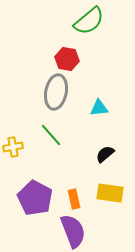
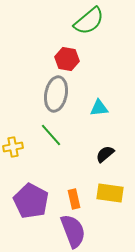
gray ellipse: moved 2 px down
purple pentagon: moved 4 px left, 3 px down
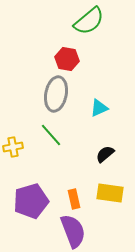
cyan triangle: rotated 18 degrees counterclockwise
purple pentagon: rotated 28 degrees clockwise
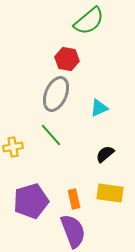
gray ellipse: rotated 12 degrees clockwise
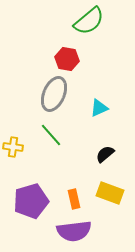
gray ellipse: moved 2 px left
yellow cross: rotated 18 degrees clockwise
yellow rectangle: rotated 12 degrees clockwise
purple semicircle: moved 1 px right; rotated 104 degrees clockwise
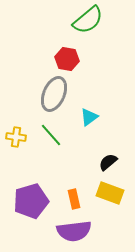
green semicircle: moved 1 px left, 1 px up
cyan triangle: moved 10 px left, 9 px down; rotated 12 degrees counterclockwise
yellow cross: moved 3 px right, 10 px up
black semicircle: moved 3 px right, 8 px down
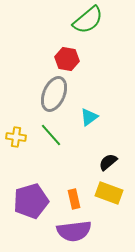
yellow rectangle: moved 1 px left
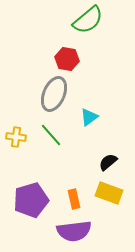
purple pentagon: moved 1 px up
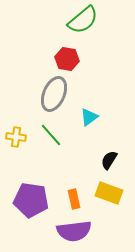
green semicircle: moved 5 px left
black semicircle: moved 1 px right, 2 px up; rotated 18 degrees counterclockwise
purple pentagon: rotated 24 degrees clockwise
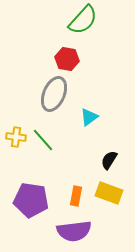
green semicircle: rotated 8 degrees counterclockwise
green line: moved 8 px left, 5 px down
orange rectangle: moved 2 px right, 3 px up; rotated 24 degrees clockwise
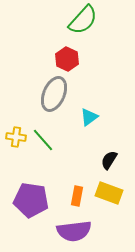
red hexagon: rotated 15 degrees clockwise
orange rectangle: moved 1 px right
